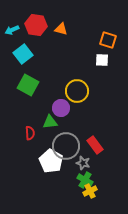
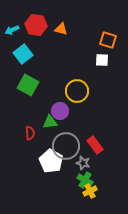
purple circle: moved 1 px left, 3 px down
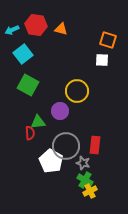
green triangle: moved 12 px left
red rectangle: rotated 42 degrees clockwise
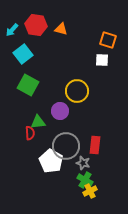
cyan arrow: rotated 24 degrees counterclockwise
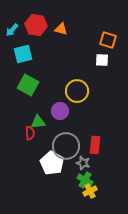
cyan square: rotated 24 degrees clockwise
white pentagon: moved 1 px right, 2 px down
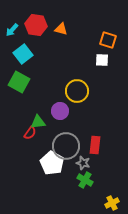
cyan square: rotated 24 degrees counterclockwise
green square: moved 9 px left, 3 px up
red semicircle: rotated 40 degrees clockwise
yellow cross: moved 22 px right, 12 px down
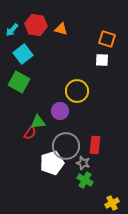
orange square: moved 1 px left, 1 px up
white pentagon: rotated 25 degrees clockwise
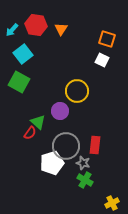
orange triangle: rotated 48 degrees clockwise
white square: rotated 24 degrees clockwise
green triangle: rotated 49 degrees clockwise
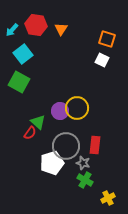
yellow circle: moved 17 px down
yellow cross: moved 4 px left, 5 px up
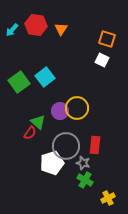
cyan square: moved 22 px right, 23 px down
green square: rotated 25 degrees clockwise
